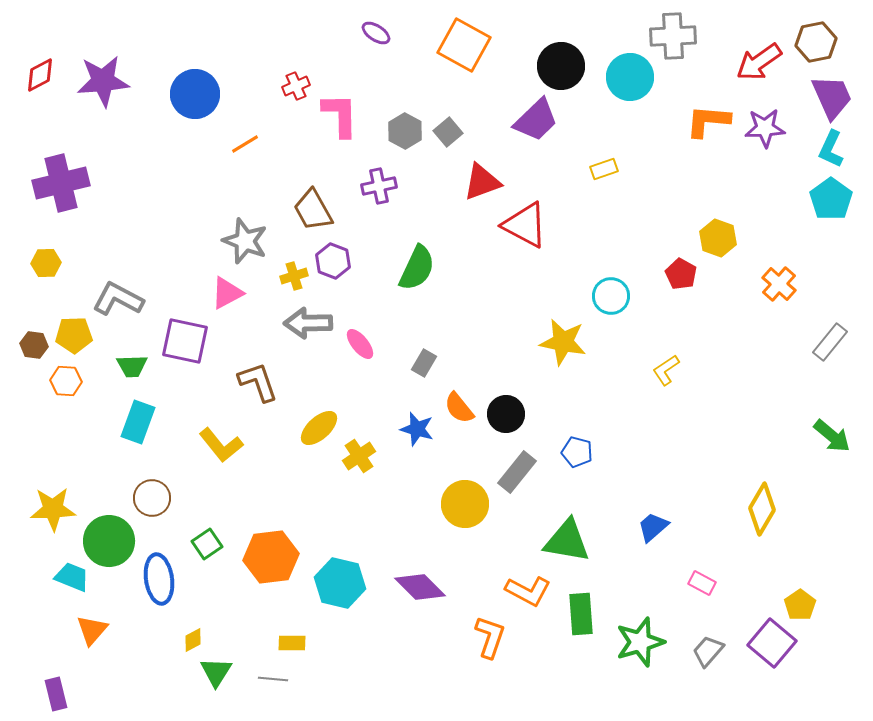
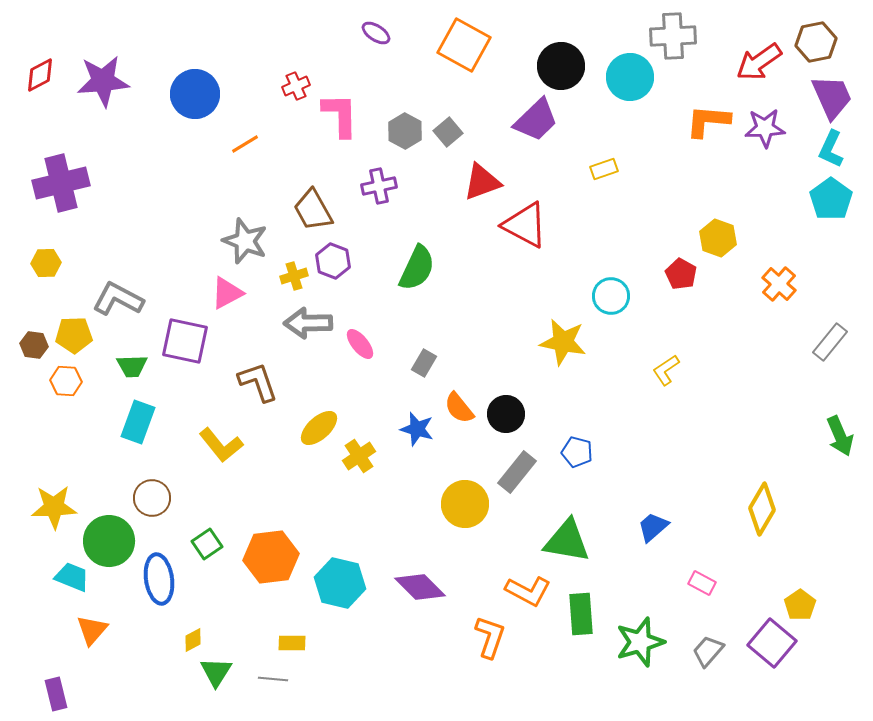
green arrow at (832, 436): moved 8 px right; rotated 27 degrees clockwise
yellow star at (53, 509): moved 1 px right, 2 px up
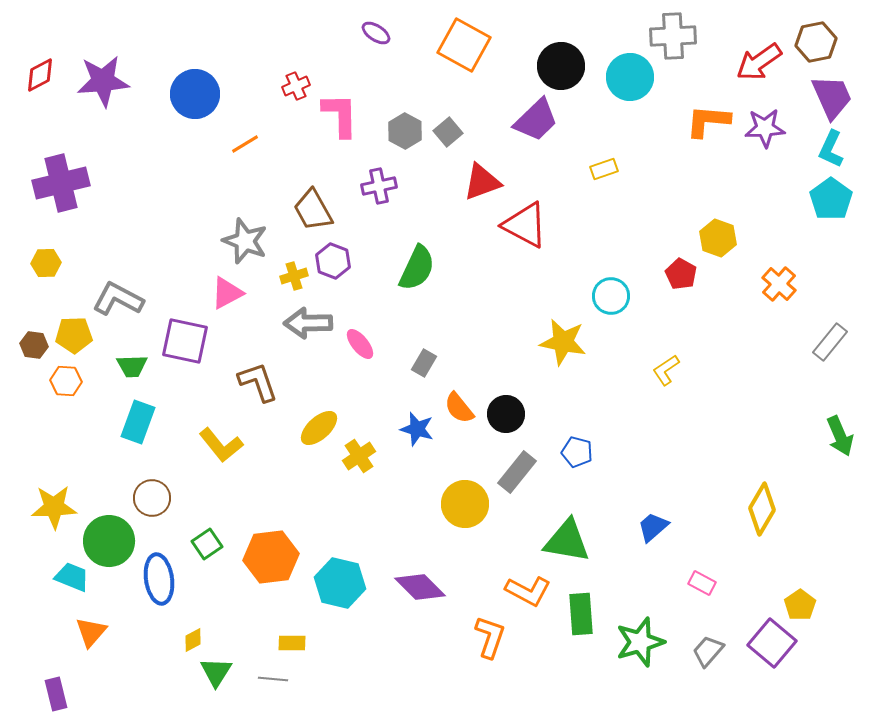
orange triangle at (92, 630): moved 1 px left, 2 px down
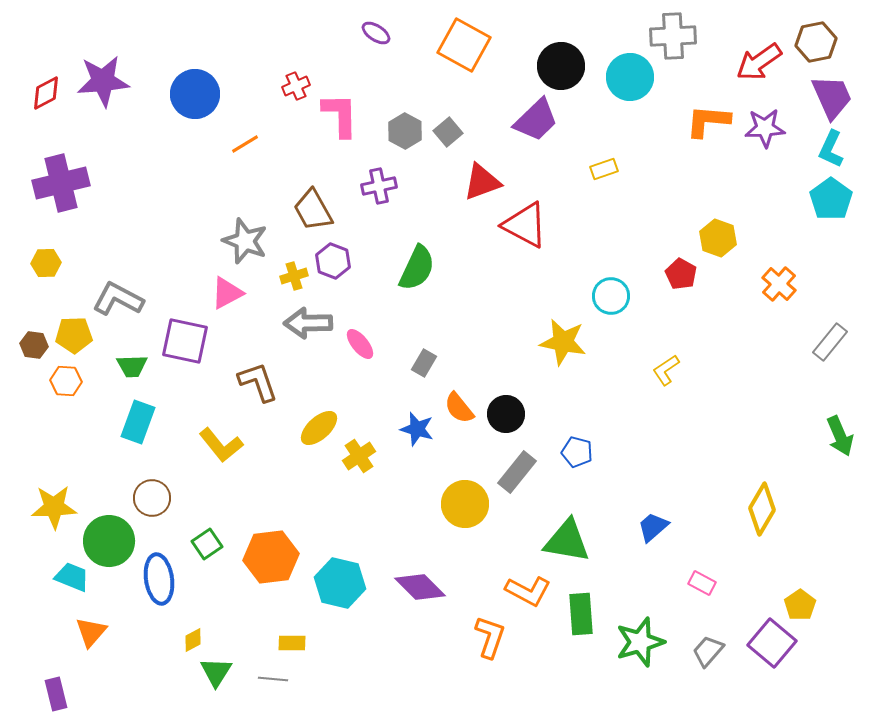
red diamond at (40, 75): moved 6 px right, 18 px down
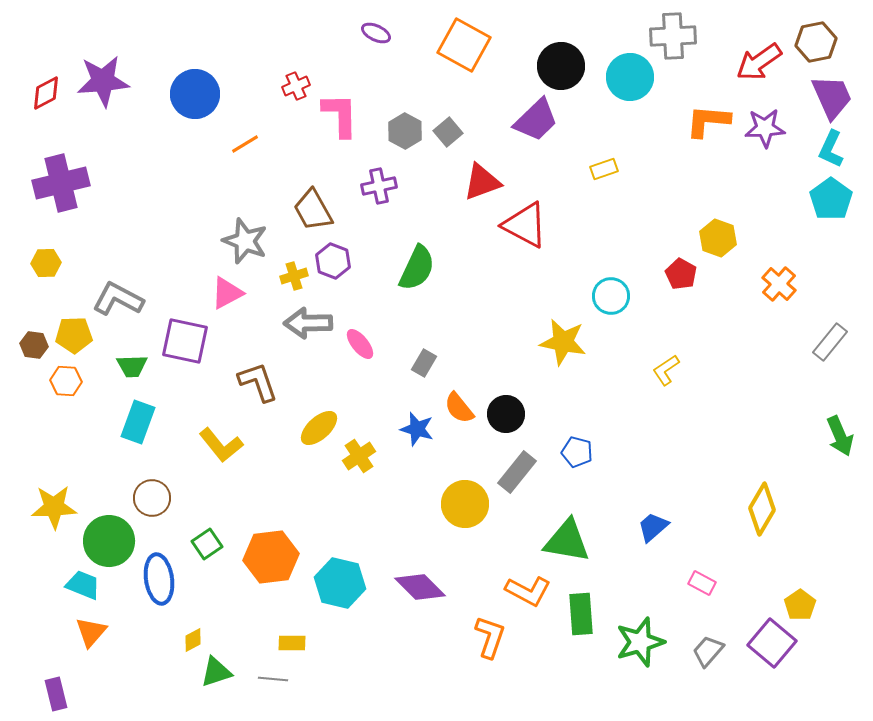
purple ellipse at (376, 33): rotated 8 degrees counterclockwise
cyan trapezoid at (72, 577): moved 11 px right, 8 px down
green triangle at (216, 672): rotated 40 degrees clockwise
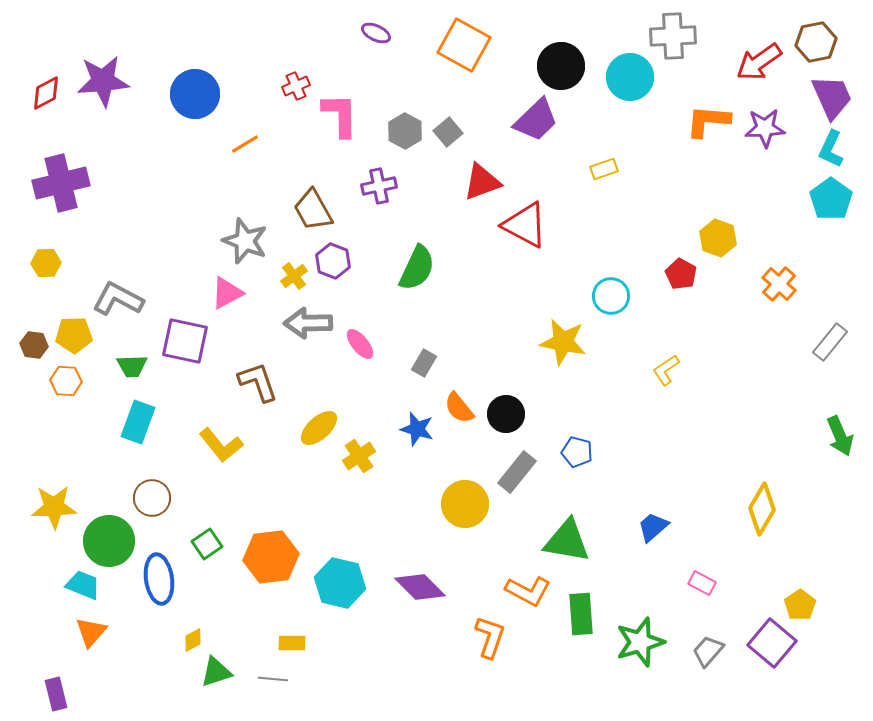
yellow cross at (294, 276): rotated 20 degrees counterclockwise
